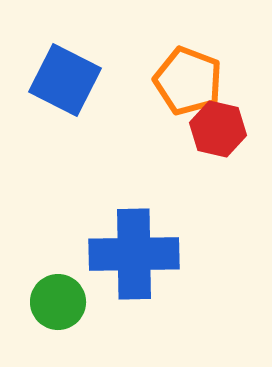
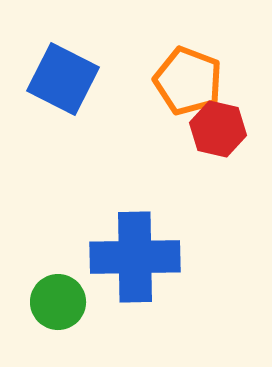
blue square: moved 2 px left, 1 px up
blue cross: moved 1 px right, 3 px down
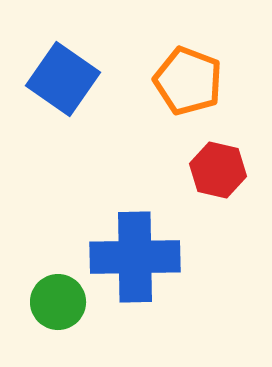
blue square: rotated 8 degrees clockwise
red hexagon: moved 41 px down
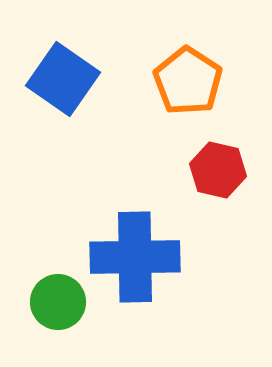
orange pentagon: rotated 12 degrees clockwise
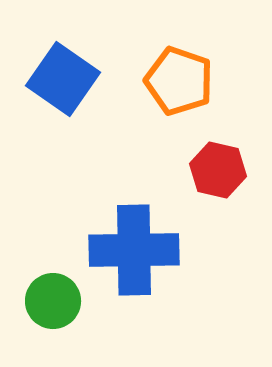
orange pentagon: moved 9 px left; rotated 14 degrees counterclockwise
blue cross: moved 1 px left, 7 px up
green circle: moved 5 px left, 1 px up
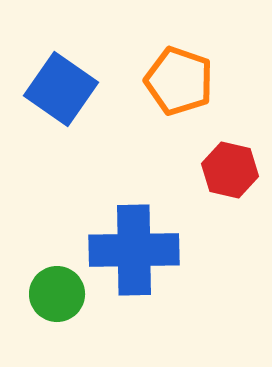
blue square: moved 2 px left, 10 px down
red hexagon: moved 12 px right
green circle: moved 4 px right, 7 px up
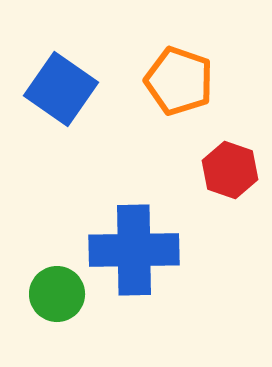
red hexagon: rotated 6 degrees clockwise
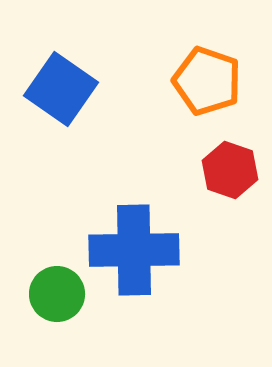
orange pentagon: moved 28 px right
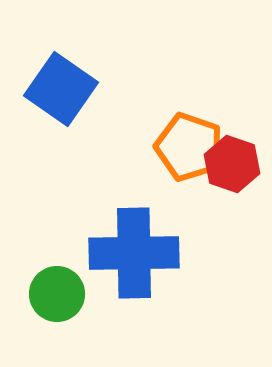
orange pentagon: moved 18 px left, 66 px down
red hexagon: moved 2 px right, 6 px up
blue cross: moved 3 px down
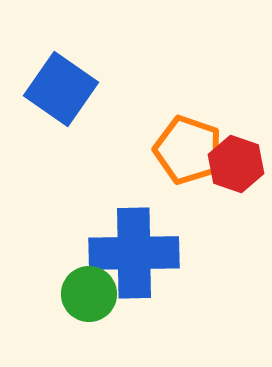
orange pentagon: moved 1 px left, 3 px down
red hexagon: moved 4 px right
green circle: moved 32 px right
